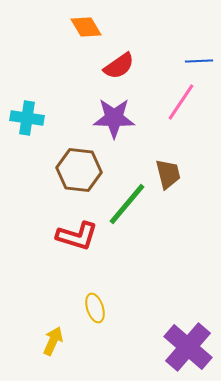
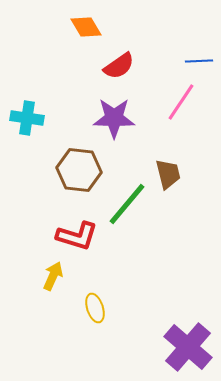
yellow arrow: moved 65 px up
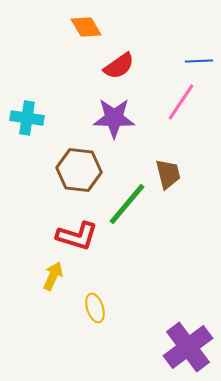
purple cross: rotated 12 degrees clockwise
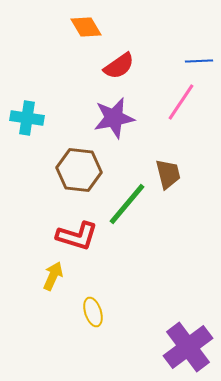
purple star: rotated 12 degrees counterclockwise
yellow ellipse: moved 2 px left, 4 px down
